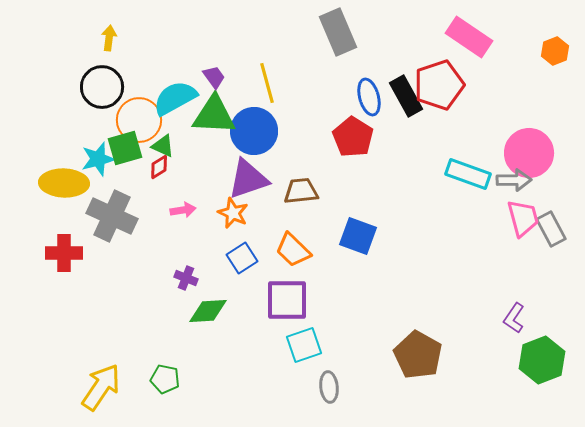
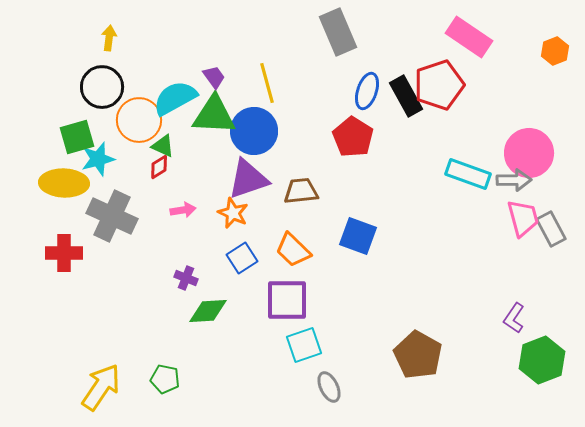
blue ellipse at (369, 97): moved 2 px left, 6 px up; rotated 33 degrees clockwise
green square at (125, 148): moved 48 px left, 11 px up
gray ellipse at (329, 387): rotated 20 degrees counterclockwise
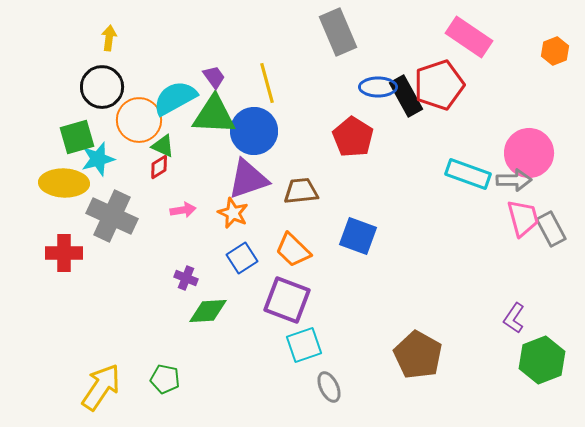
blue ellipse at (367, 91): moved 11 px right, 4 px up; rotated 72 degrees clockwise
purple square at (287, 300): rotated 21 degrees clockwise
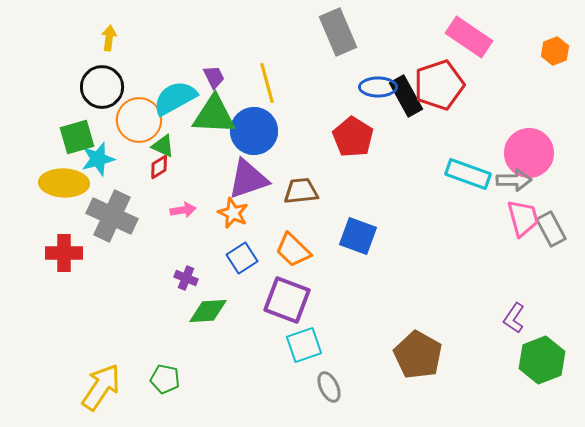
purple trapezoid at (214, 77): rotated 10 degrees clockwise
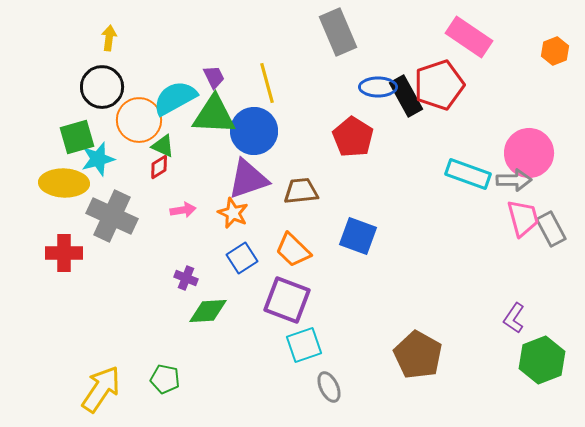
yellow arrow at (101, 387): moved 2 px down
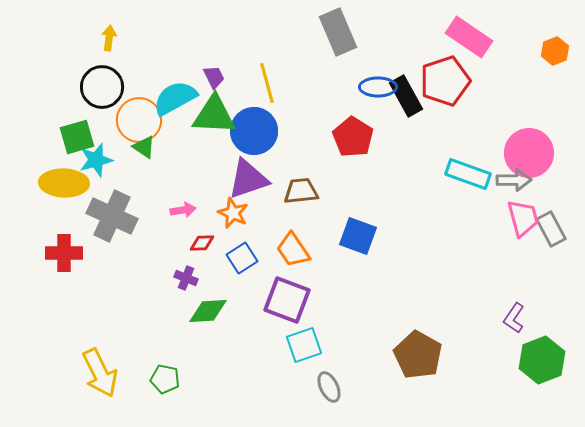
red pentagon at (439, 85): moved 6 px right, 4 px up
green triangle at (163, 146): moved 19 px left, 1 px down; rotated 10 degrees clockwise
cyan star at (98, 159): moved 2 px left, 1 px down
red diamond at (159, 167): moved 43 px right, 76 px down; rotated 30 degrees clockwise
orange trapezoid at (293, 250): rotated 12 degrees clockwise
yellow arrow at (101, 389): moved 1 px left, 16 px up; rotated 120 degrees clockwise
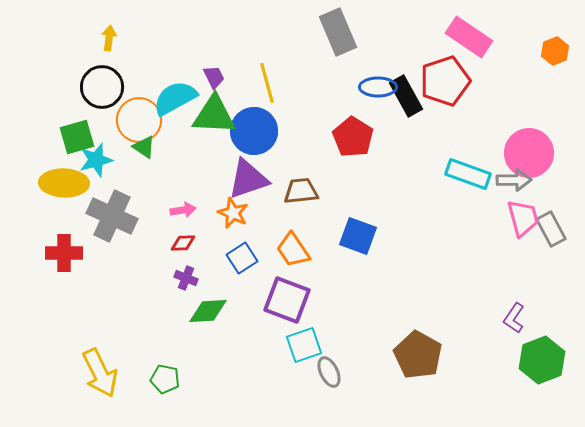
red diamond at (202, 243): moved 19 px left
gray ellipse at (329, 387): moved 15 px up
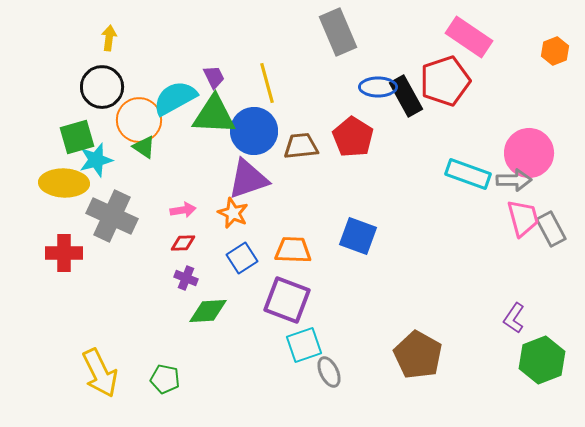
brown trapezoid at (301, 191): moved 45 px up
orange trapezoid at (293, 250): rotated 126 degrees clockwise
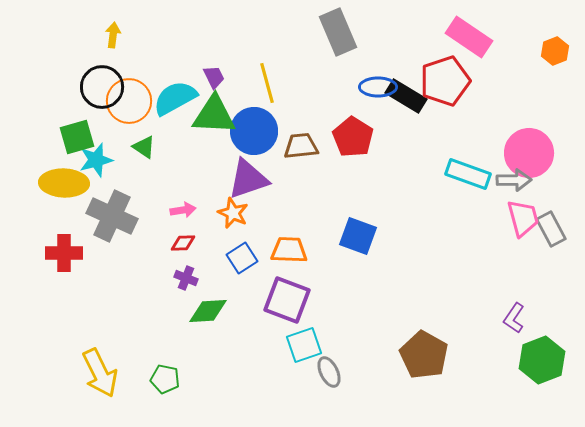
yellow arrow at (109, 38): moved 4 px right, 3 px up
black rectangle at (406, 96): rotated 30 degrees counterclockwise
orange circle at (139, 120): moved 10 px left, 19 px up
orange trapezoid at (293, 250): moved 4 px left
brown pentagon at (418, 355): moved 6 px right
